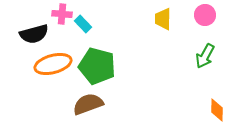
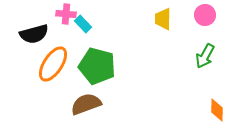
pink cross: moved 4 px right
orange ellipse: rotated 42 degrees counterclockwise
brown semicircle: moved 2 px left
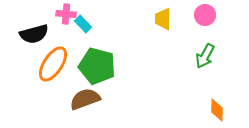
brown semicircle: moved 1 px left, 5 px up
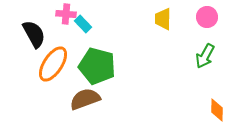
pink circle: moved 2 px right, 2 px down
black semicircle: rotated 104 degrees counterclockwise
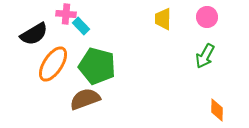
cyan rectangle: moved 2 px left, 2 px down
black semicircle: rotated 88 degrees clockwise
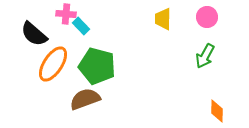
black semicircle: rotated 72 degrees clockwise
orange diamond: moved 1 px down
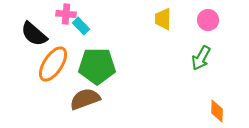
pink circle: moved 1 px right, 3 px down
green arrow: moved 4 px left, 2 px down
green pentagon: rotated 15 degrees counterclockwise
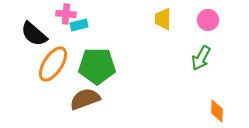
cyan rectangle: moved 2 px left, 1 px up; rotated 60 degrees counterclockwise
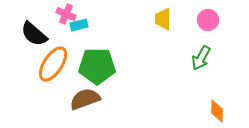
pink cross: rotated 18 degrees clockwise
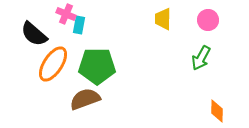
cyan rectangle: rotated 66 degrees counterclockwise
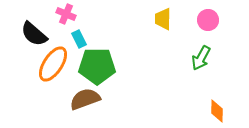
cyan rectangle: moved 14 px down; rotated 36 degrees counterclockwise
